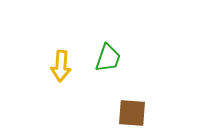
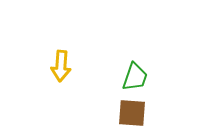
green trapezoid: moved 27 px right, 19 px down
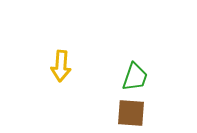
brown square: moved 1 px left
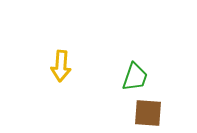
brown square: moved 17 px right
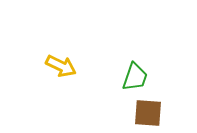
yellow arrow: rotated 68 degrees counterclockwise
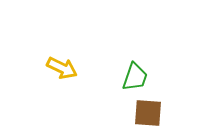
yellow arrow: moved 1 px right, 2 px down
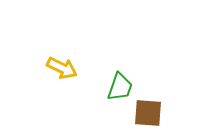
green trapezoid: moved 15 px left, 10 px down
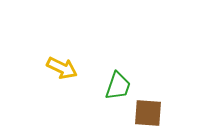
green trapezoid: moved 2 px left, 1 px up
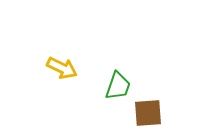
brown square: rotated 8 degrees counterclockwise
